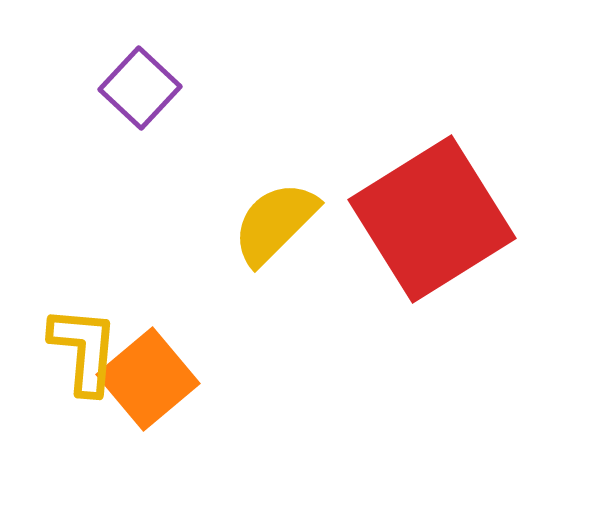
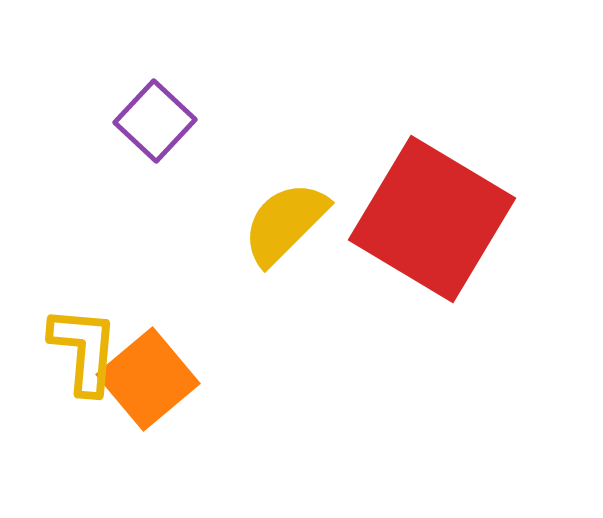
purple square: moved 15 px right, 33 px down
red square: rotated 27 degrees counterclockwise
yellow semicircle: moved 10 px right
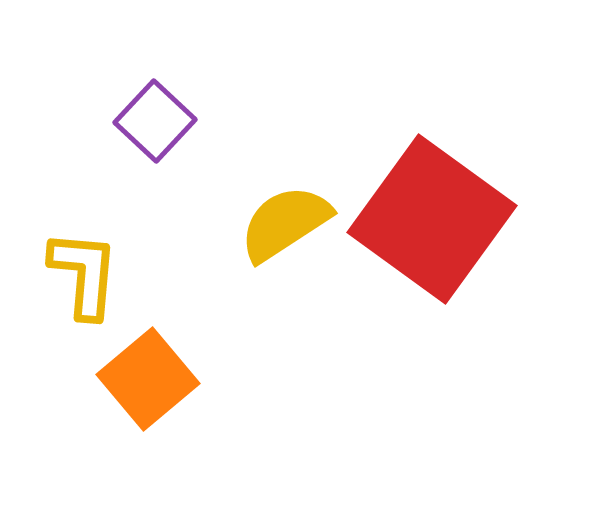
red square: rotated 5 degrees clockwise
yellow semicircle: rotated 12 degrees clockwise
yellow L-shape: moved 76 px up
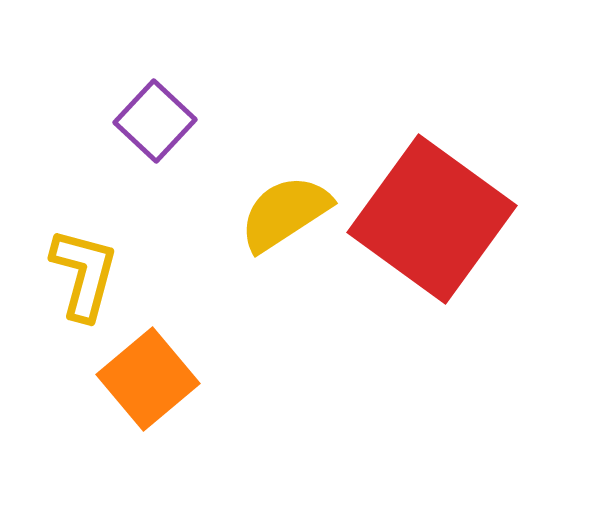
yellow semicircle: moved 10 px up
yellow L-shape: rotated 10 degrees clockwise
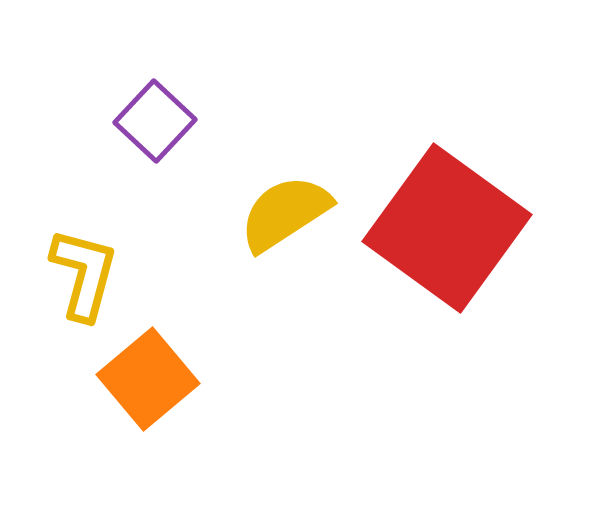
red square: moved 15 px right, 9 px down
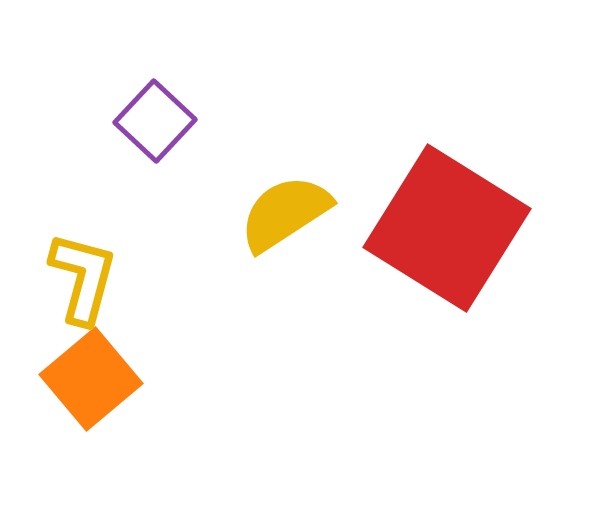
red square: rotated 4 degrees counterclockwise
yellow L-shape: moved 1 px left, 4 px down
orange square: moved 57 px left
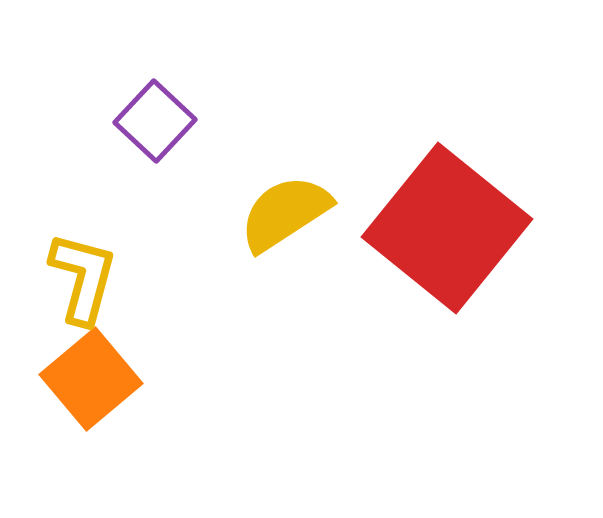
red square: rotated 7 degrees clockwise
